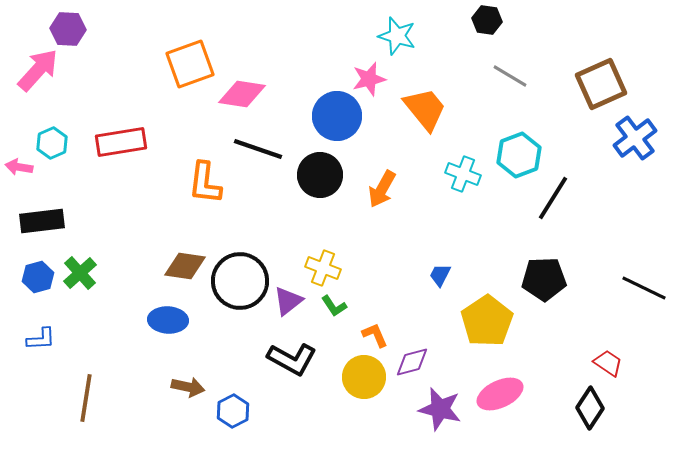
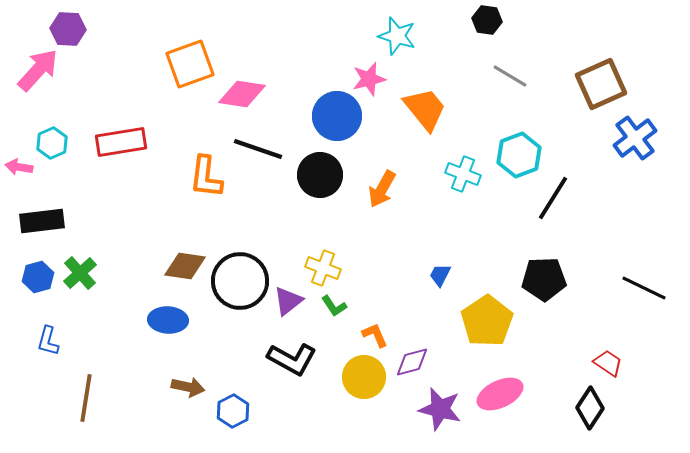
orange L-shape at (205, 183): moved 1 px right, 6 px up
blue L-shape at (41, 339): moved 7 px right, 2 px down; rotated 108 degrees clockwise
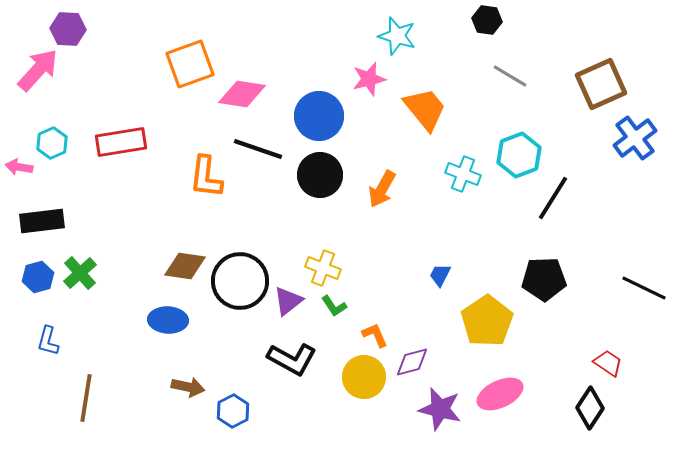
blue circle at (337, 116): moved 18 px left
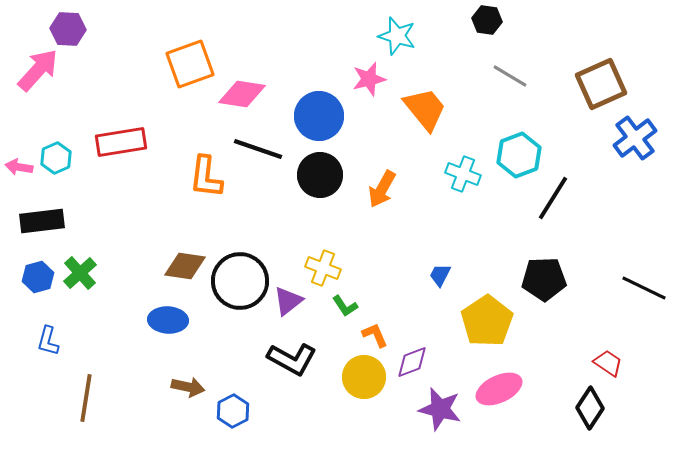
cyan hexagon at (52, 143): moved 4 px right, 15 px down
green L-shape at (334, 306): moved 11 px right
purple diamond at (412, 362): rotated 6 degrees counterclockwise
pink ellipse at (500, 394): moved 1 px left, 5 px up
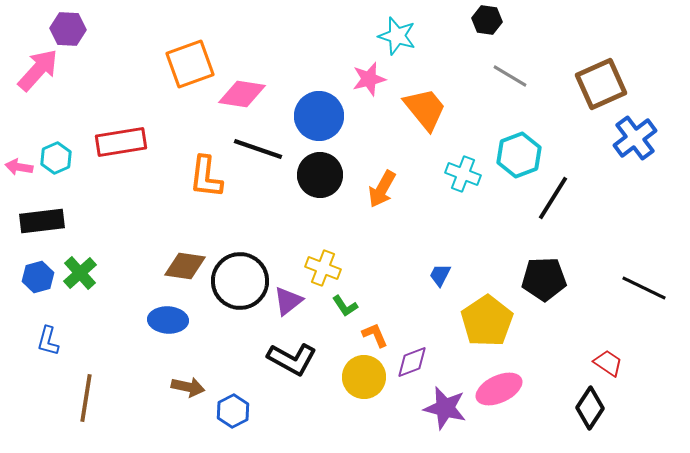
purple star at (440, 409): moved 5 px right, 1 px up
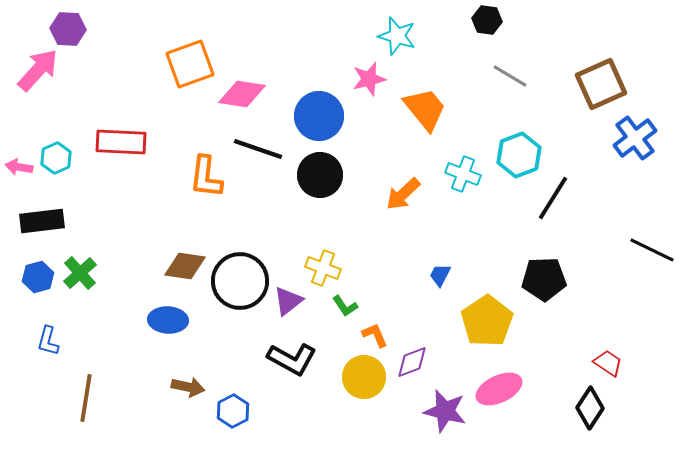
red rectangle at (121, 142): rotated 12 degrees clockwise
orange arrow at (382, 189): moved 21 px right, 5 px down; rotated 18 degrees clockwise
black line at (644, 288): moved 8 px right, 38 px up
purple star at (445, 408): moved 3 px down
